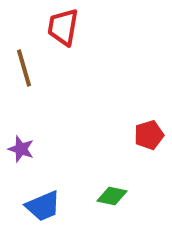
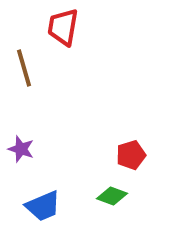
red pentagon: moved 18 px left, 20 px down
green diamond: rotated 8 degrees clockwise
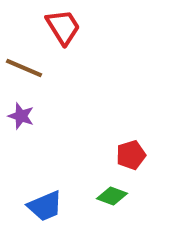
red trapezoid: rotated 138 degrees clockwise
brown line: rotated 51 degrees counterclockwise
purple star: moved 33 px up
blue trapezoid: moved 2 px right
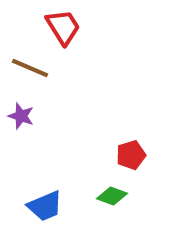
brown line: moved 6 px right
